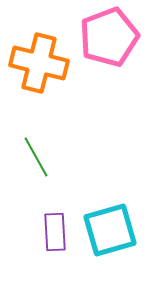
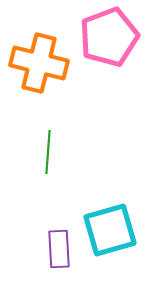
green line: moved 12 px right, 5 px up; rotated 33 degrees clockwise
purple rectangle: moved 4 px right, 17 px down
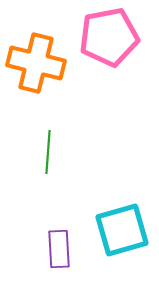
pink pentagon: rotated 10 degrees clockwise
orange cross: moved 3 px left
cyan square: moved 12 px right
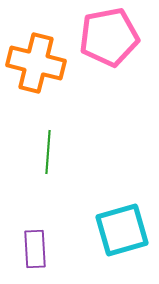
purple rectangle: moved 24 px left
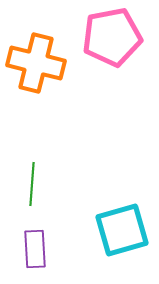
pink pentagon: moved 3 px right
green line: moved 16 px left, 32 px down
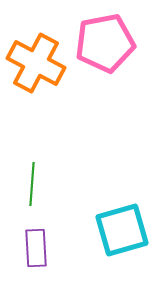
pink pentagon: moved 7 px left, 6 px down
orange cross: rotated 14 degrees clockwise
purple rectangle: moved 1 px right, 1 px up
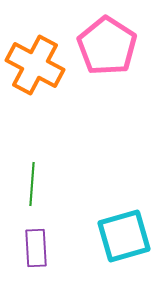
pink pentagon: moved 2 px right, 3 px down; rotated 28 degrees counterclockwise
orange cross: moved 1 px left, 2 px down
cyan square: moved 2 px right, 6 px down
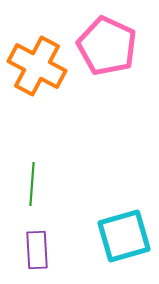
pink pentagon: rotated 8 degrees counterclockwise
orange cross: moved 2 px right, 1 px down
purple rectangle: moved 1 px right, 2 px down
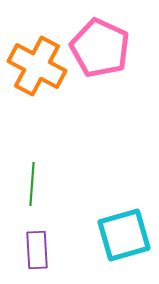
pink pentagon: moved 7 px left, 2 px down
cyan square: moved 1 px up
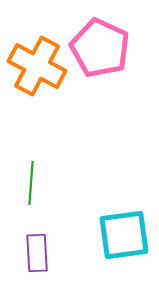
green line: moved 1 px left, 1 px up
cyan square: rotated 8 degrees clockwise
purple rectangle: moved 3 px down
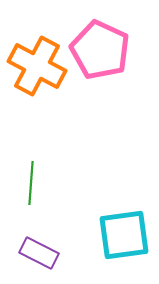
pink pentagon: moved 2 px down
purple rectangle: moved 2 px right; rotated 60 degrees counterclockwise
